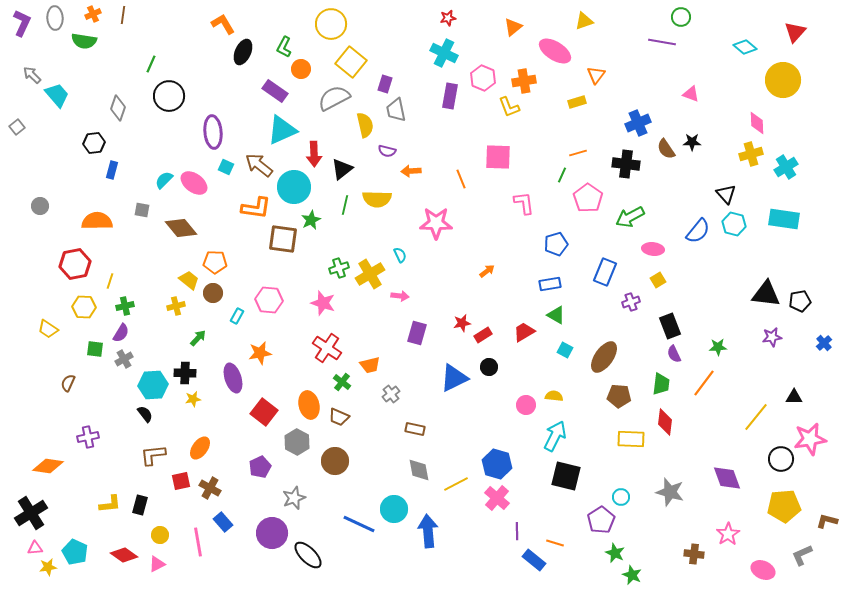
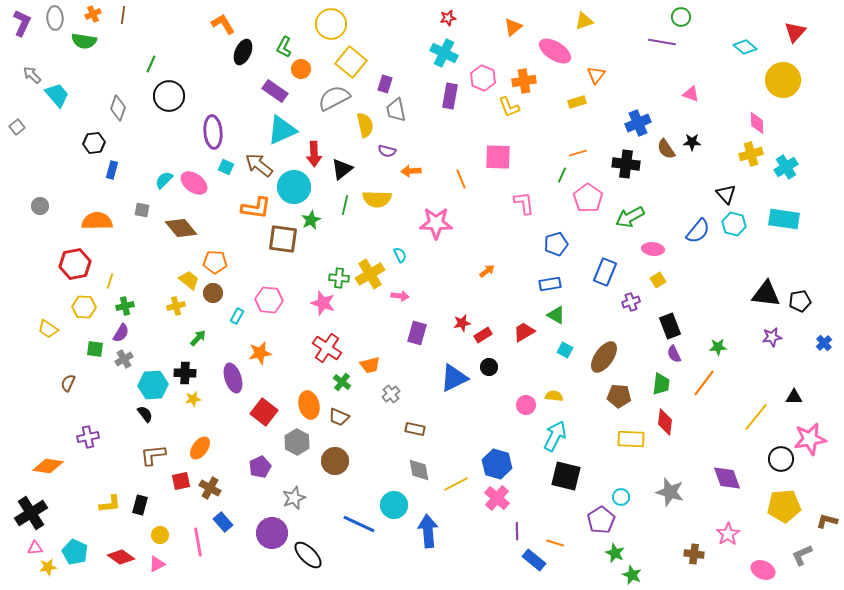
green cross at (339, 268): moved 10 px down; rotated 24 degrees clockwise
cyan circle at (394, 509): moved 4 px up
red diamond at (124, 555): moved 3 px left, 2 px down
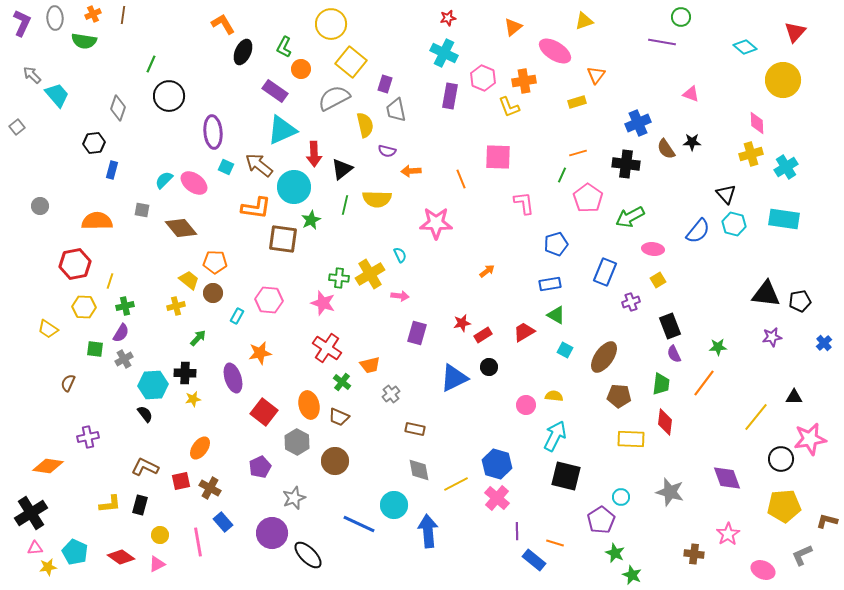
brown L-shape at (153, 455): moved 8 px left, 12 px down; rotated 32 degrees clockwise
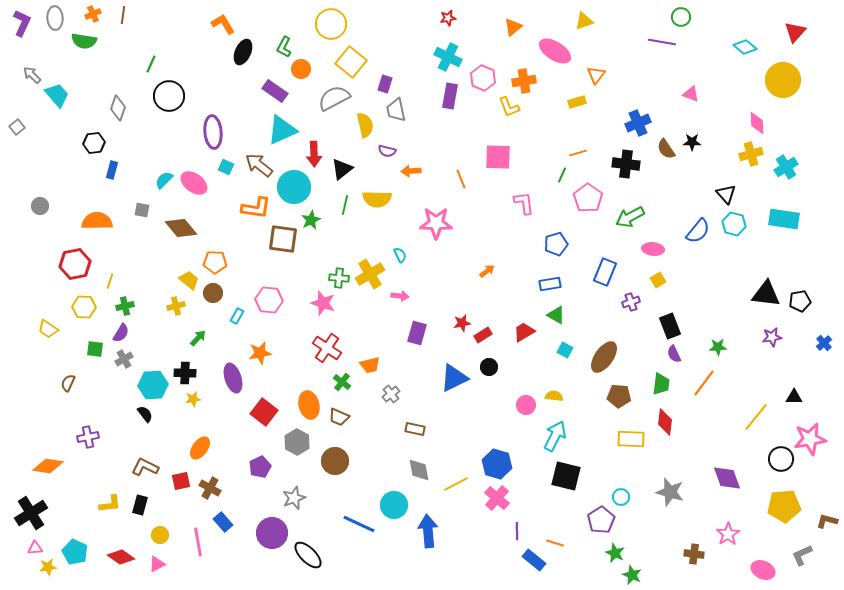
cyan cross at (444, 53): moved 4 px right, 4 px down
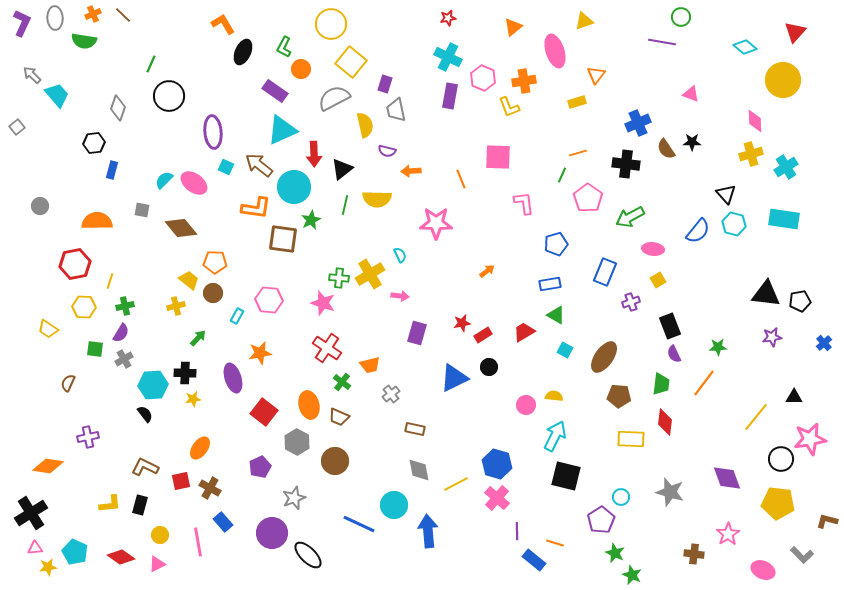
brown line at (123, 15): rotated 54 degrees counterclockwise
pink ellipse at (555, 51): rotated 40 degrees clockwise
pink diamond at (757, 123): moved 2 px left, 2 px up
yellow pentagon at (784, 506): moved 6 px left, 3 px up; rotated 12 degrees clockwise
gray L-shape at (802, 555): rotated 110 degrees counterclockwise
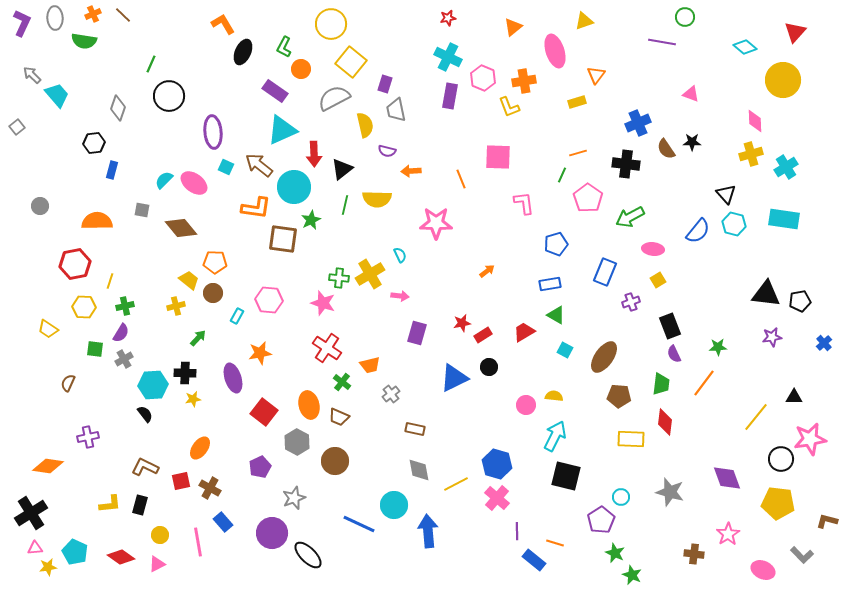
green circle at (681, 17): moved 4 px right
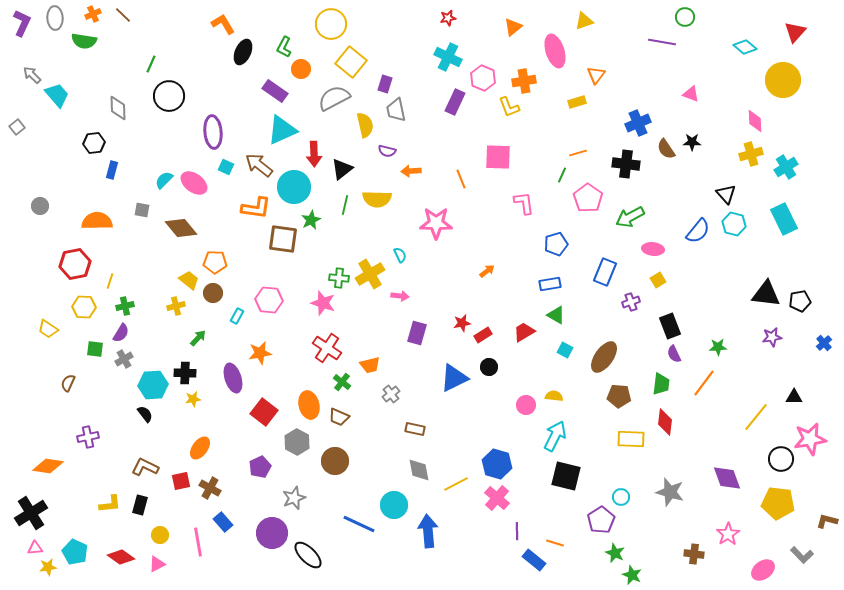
purple rectangle at (450, 96): moved 5 px right, 6 px down; rotated 15 degrees clockwise
gray diamond at (118, 108): rotated 20 degrees counterclockwise
cyan rectangle at (784, 219): rotated 56 degrees clockwise
pink ellipse at (763, 570): rotated 60 degrees counterclockwise
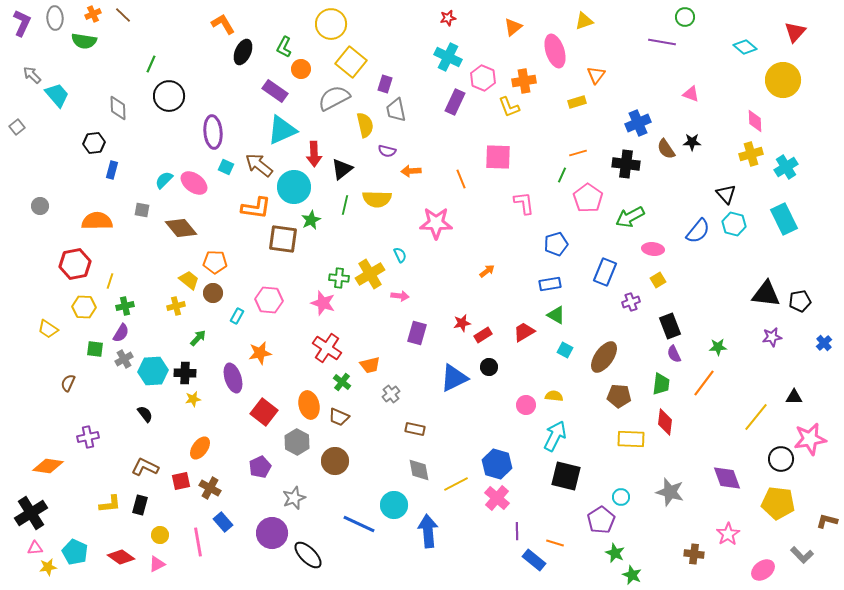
cyan hexagon at (153, 385): moved 14 px up
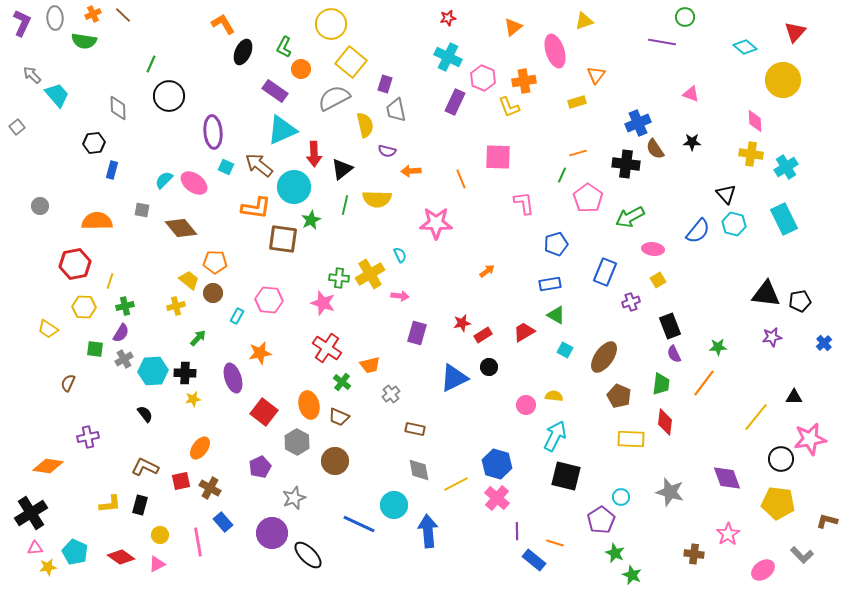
brown semicircle at (666, 149): moved 11 px left
yellow cross at (751, 154): rotated 25 degrees clockwise
brown pentagon at (619, 396): rotated 20 degrees clockwise
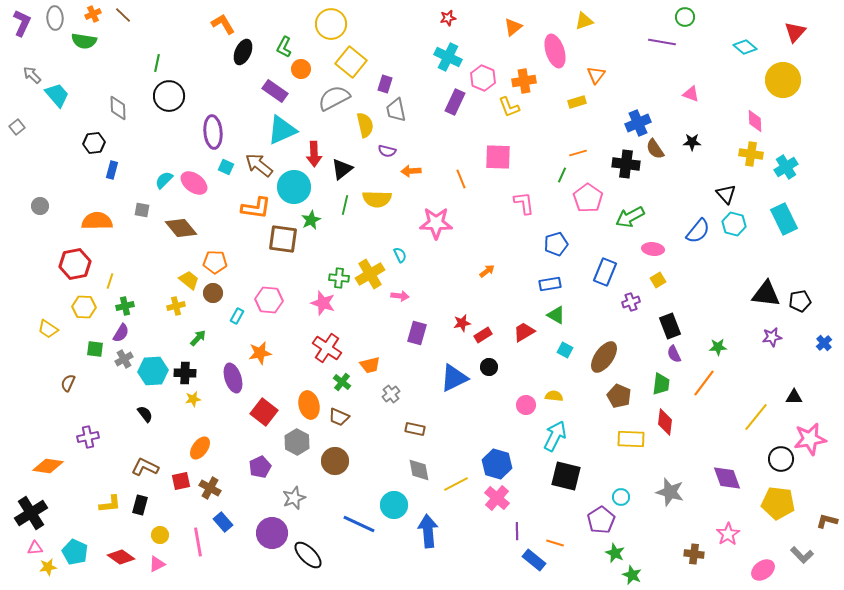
green line at (151, 64): moved 6 px right, 1 px up; rotated 12 degrees counterclockwise
